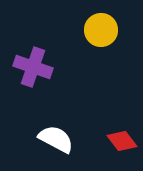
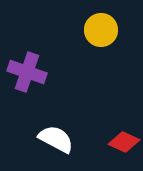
purple cross: moved 6 px left, 5 px down
red diamond: moved 2 px right, 1 px down; rotated 28 degrees counterclockwise
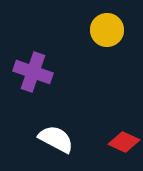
yellow circle: moved 6 px right
purple cross: moved 6 px right
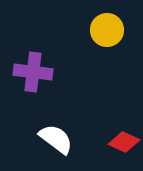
purple cross: rotated 12 degrees counterclockwise
white semicircle: rotated 9 degrees clockwise
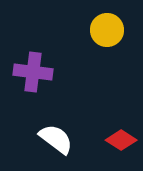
red diamond: moved 3 px left, 2 px up; rotated 8 degrees clockwise
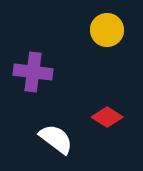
red diamond: moved 14 px left, 23 px up
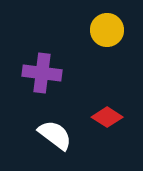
purple cross: moved 9 px right, 1 px down
white semicircle: moved 1 px left, 4 px up
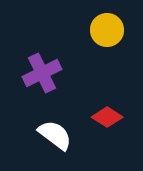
purple cross: rotated 33 degrees counterclockwise
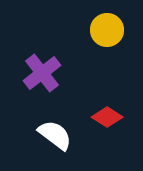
purple cross: rotated 12 degrees counterclockwise
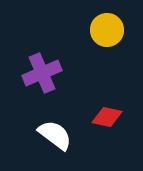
purple cross: rotated 15 degrees clockwise
red diamond: rotated 20 degrees counterclockwise
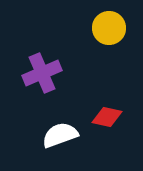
yellow circle: moved 2 px right, 2 px up
white semicircle: moved 5 px right; rotated 57 degrees counterclockwise
